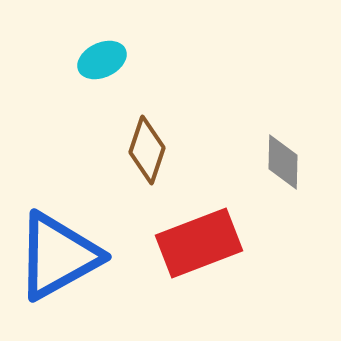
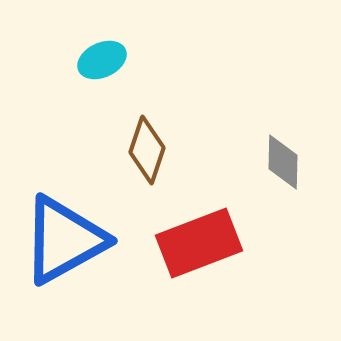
blue triangle: moved 6 px right, 16 px up
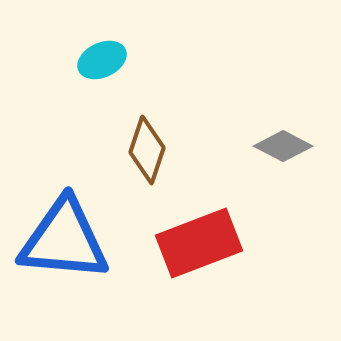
gray diamond: moved 16 px up; rotated 64 degrees counterclockwise
blue triangle: rotated 34 degrees clockwise
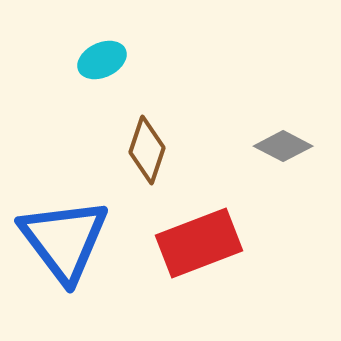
blue triangle: rotated 48 degrees clockwise
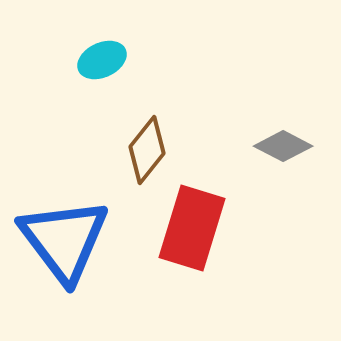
brown diamond: rotated 20 degrees clockwise
red rectangle: moved 7 px left, 15 px up; rotated 52 degrees counterclockwise
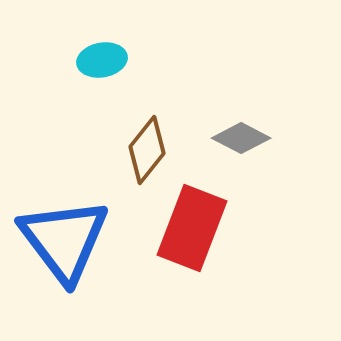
cyan ellipse: rotated 15 degrees clockwise
gray diamond: moved 42 px left, 8 px up
red rectangle: rotated 4 degrees clockwise
